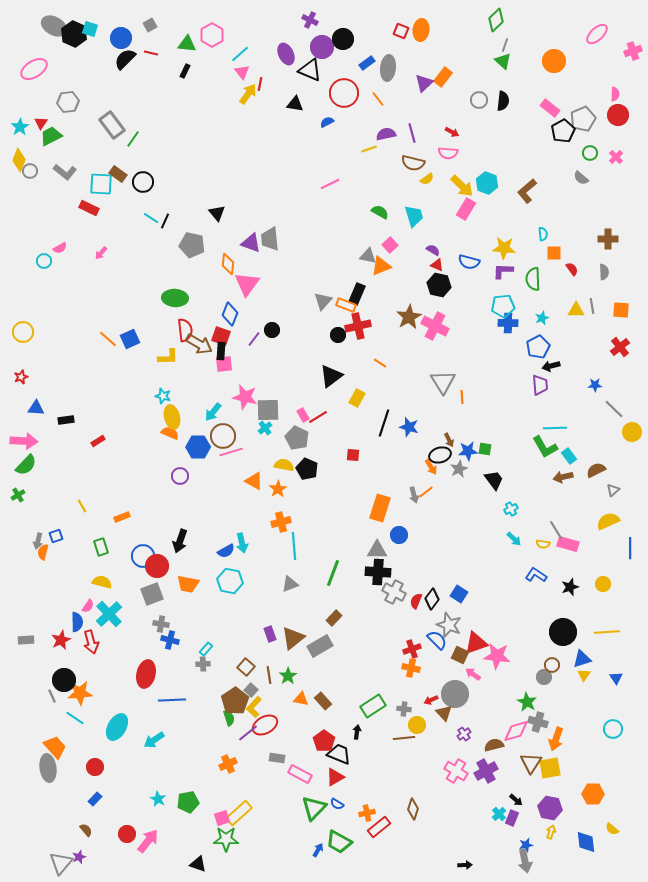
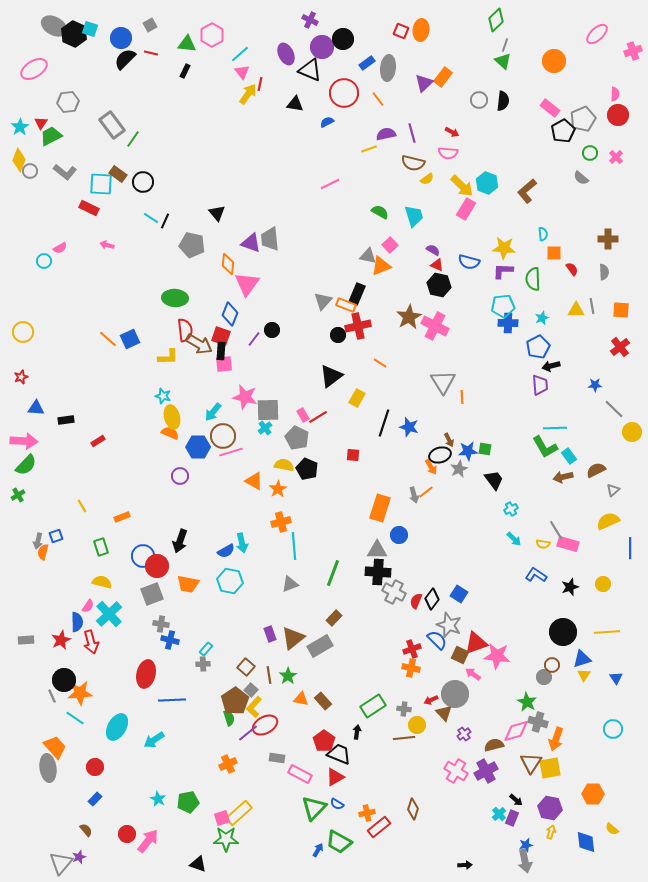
pink arrow at (101, 253): moved 6 px right, 8 px up; rotated 64 degrees clockwise
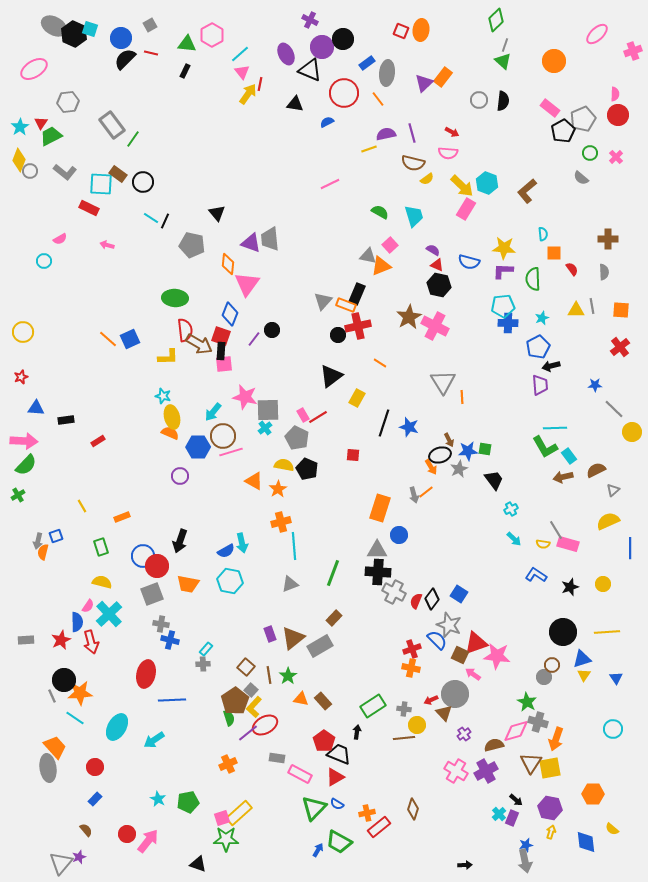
gray ellipse at (388, 68): moved 1 px left, 5 px down
pink semicircle at (60, 248): moved 9 px up
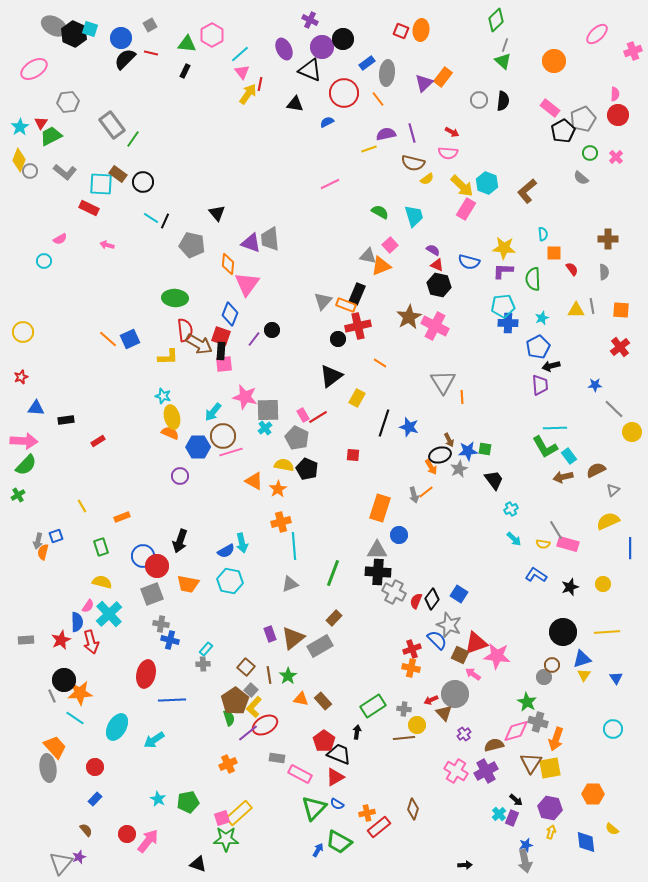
purple ellipse at (286, 54): moved 2 px left, 5 px up
black circle at (338, 335): moved 4 px down
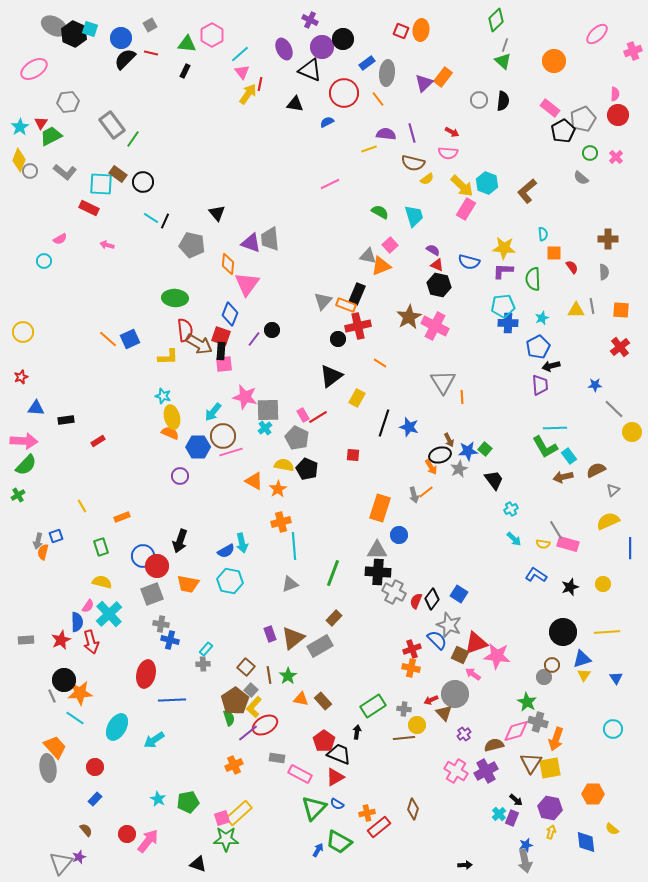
purple semicircle at (386, 134): rotated 18 degrees clockwise
red semicircle at (572, 269): moved 2 px up
green square at (485, 449): rotated 32 degrees clockwise
orange cross at (228, 764): moved 6 px right, 1 px down
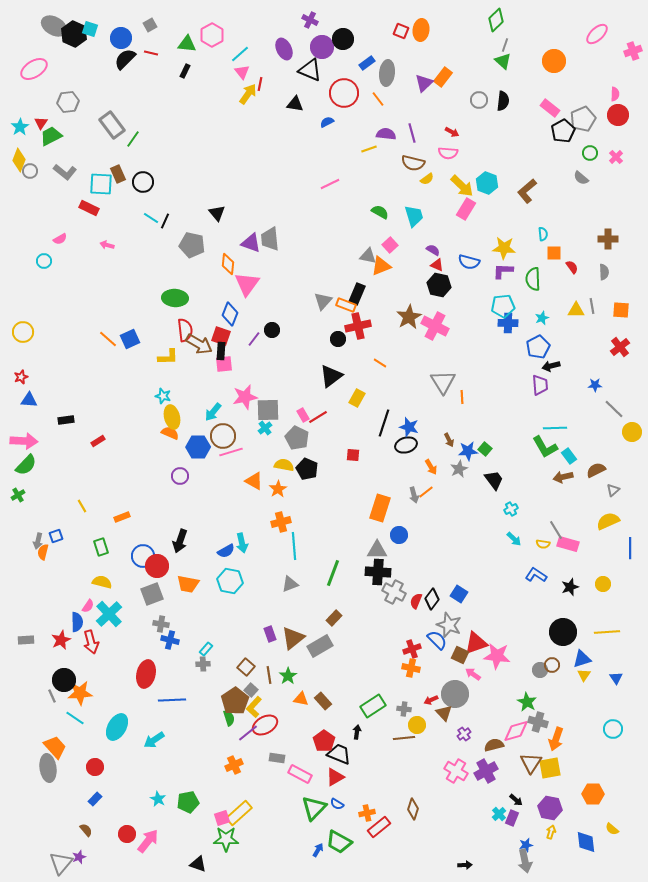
brown rectangle at (118, 174): rotated 30 degrees clockwise
pink star at (245, 397): rotated 25 degrees counterclockwise
blue triangle at (36, 408): moved 7 px left, 8 px up
black ellipse at (440, 455): moved 34 px left, 10 px up
gray circle at (544, 677): moved 4 px left, 7 px up
